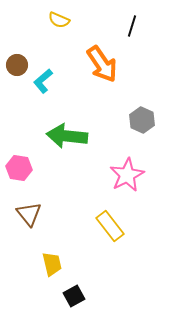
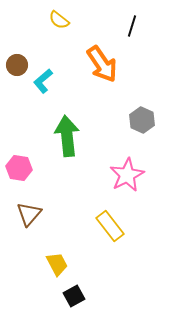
yellow semicircle: rotated 15 degrees clockwise
green arrow: rotated 78 degrees clockwise
brown triangle: rotated 20 degrees clockwise
yellow trapezoid: moved 5 px right; rotated 15 degrees counterclockwise
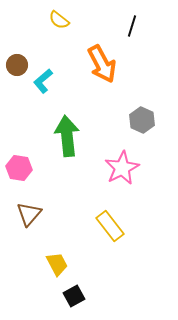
orange arrow: rotated 6 degrees clockwise
pink star: moved 5 px left, 7 px up
